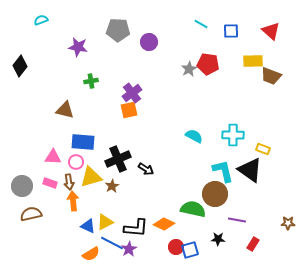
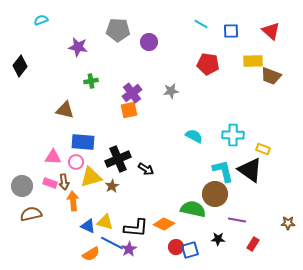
gray star at (189, 69): moved 18 px left, 22 px down; rotated 21 degrees clockwise
brown arrow at (69, 182): moved 5 px left
yellow triangle at (105, 222): rotated 42 degrees clockwise
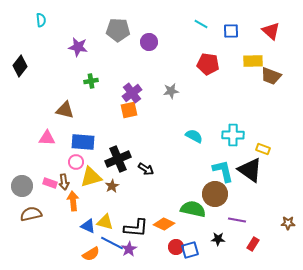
cyan semicircle at (41, 20): rotated 104 degrees clockwise
pink triangle at (53, 157): moved 6 px left, 19 px up
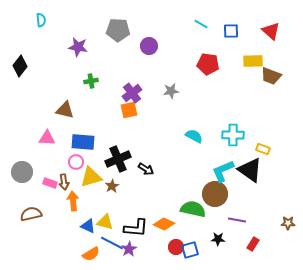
purple circle at (149, 42): moved 4 px down
cyan L-shape at (223, 171): rotated 100 degrees counterclockwise
gray circle at (22, 186): moved 14 px up
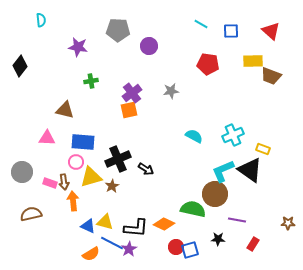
cyan cross at (233, 135): rotated 25 degrees counterclockwise
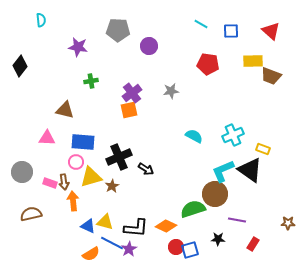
black cross at (118, 159): moved 1 px right, 2 px up
green semicircle at (193, 209): rotated 30 degrees counterclockwise
orange diamond at (164, 224): moved 2 px right, 2 px down
